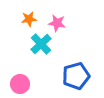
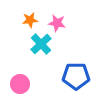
orange star: moved 1 px right, 1 px down
blue pentagon: rotated 16 degrees clockwise
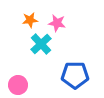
blue pentagon: moved 1 px left, 1 px up
pink circle: moved 2 px left, 1 px down
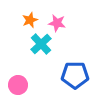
orange star: rotated 14 degrees counterclockwise
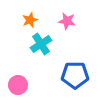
pink star: moved 10 px right, 2 px up
cyan cross: rotated 10 degrees clockwise
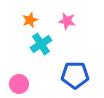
pink circle: moved 1 px right, 1 px up
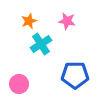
orange star: moved 1 px left, 1 px down
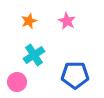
pink star: rotated 18 degrees clockwise
cyan cross: moved 7 px left, 11 px down
pink circle: moved 2 px left, 2 px up
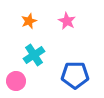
pink circle: moved 1 px left, 1 px up
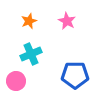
cyan cross: moved 3 px left, 1 px up; rotated 10 degrees clockwise
